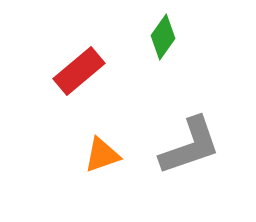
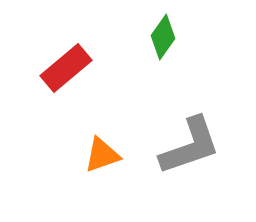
red rectangle: moved 13 px left, 3 px up
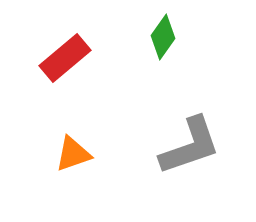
red rectangle: moved 1 px left, 10 px up
orange triangle: moved 29 px left, 1 px up
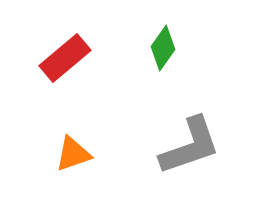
green diamond: moved 11 px down
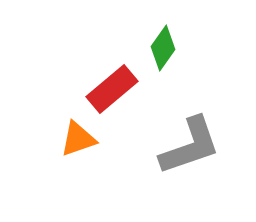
red rectangle: moved 47 px right, 31 px down
orange triangle: moved 5 px right, 15 px up
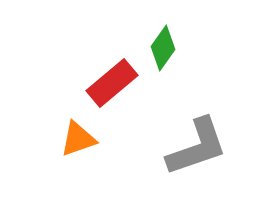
red rectangle: moved 6 px up
gray L-shape: moved 7 px right, 1 px down
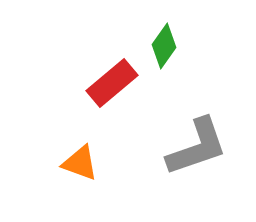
green diamond: moved 1 px right, 2 px up
orange triangle: moved 2 px right, 24 px down; rotated 39 degrees clockwise
